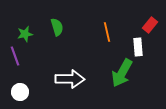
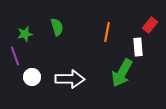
orange line: rotated 24 degrees clockwise
white circle: moved 12 px right, 15 px up
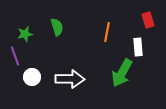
red rectangle: moved 2 px left, 5 px up; rotated 56 degrees counterclockwise
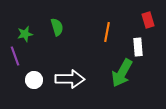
white circle: moved 2 px right, 3 px down
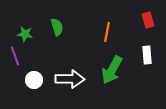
green star: rotated 21 degrees clockwise
white rectangle: moved 9 px right, 8 px down
green arrow: moved 10 px left, 3 px up
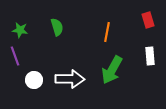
green star: moved 5 px left, 4 px up
white rectangle: moved 3 px right, 1 px down
